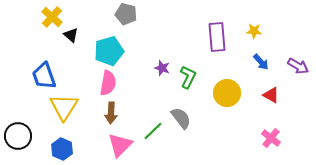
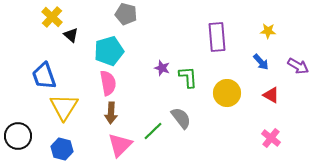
yellow star: moved 14 px right
green L-shape: rotated 30 degrees counterclockwise
pink semicircle: rotated 20 degrees counterclockwise
blue hexagon: rotated 10 degrees counterclockwise
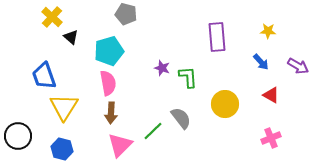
black triangle: moved 2 px down
yellow circle: moved 2 px left, 11 px down
pink cross: rotated 30 degrees clockwise
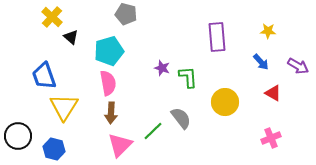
red triangle: moved 2 px right, 2 px up
yellow circle: moved 2 px up
blue hexagon: moved 8 px left
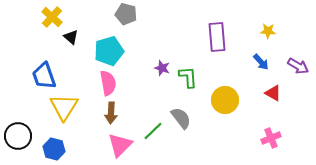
yellow circle: moved 2 px up
